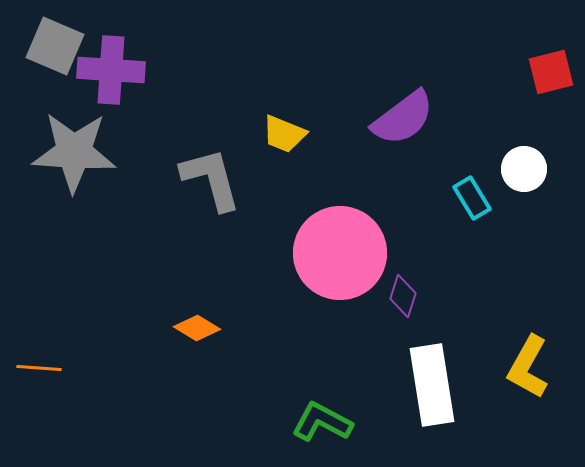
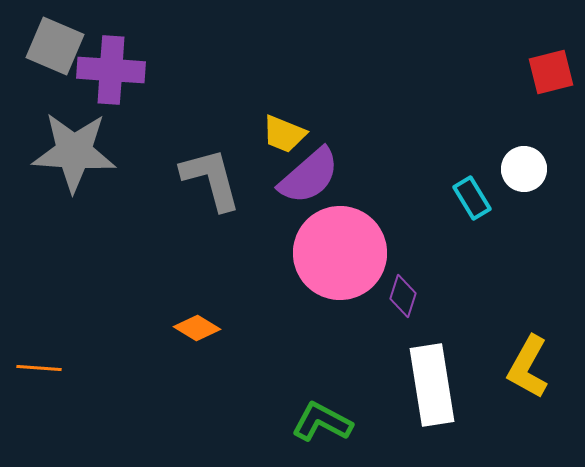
purple semicircle: moved 94 px left, 58 px down; rotated 4 degrees counterclockwise
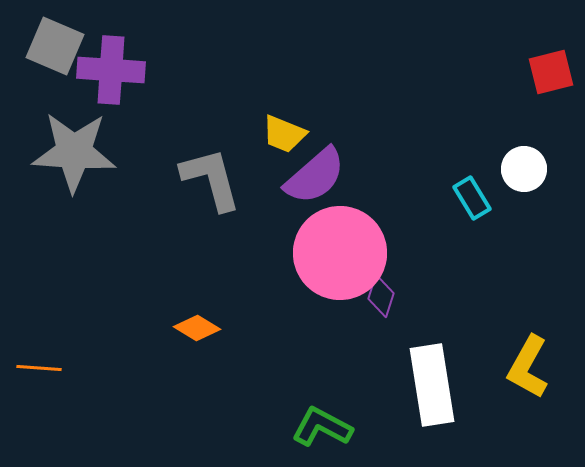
purple semicircle: moved 6 px right
purple diamond: moved 22 px left
green L-shape: moved 5 px down
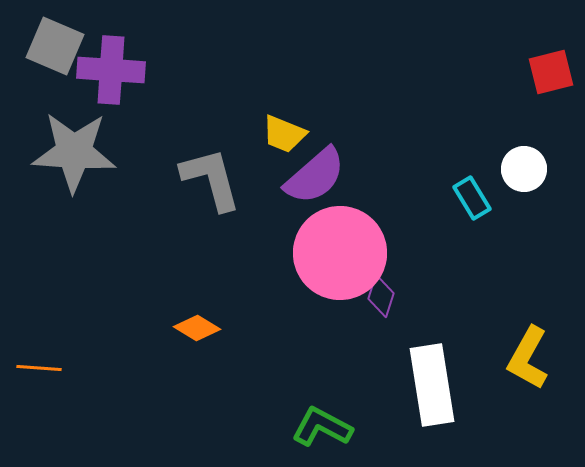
yellow L-shape: moved 9 px up
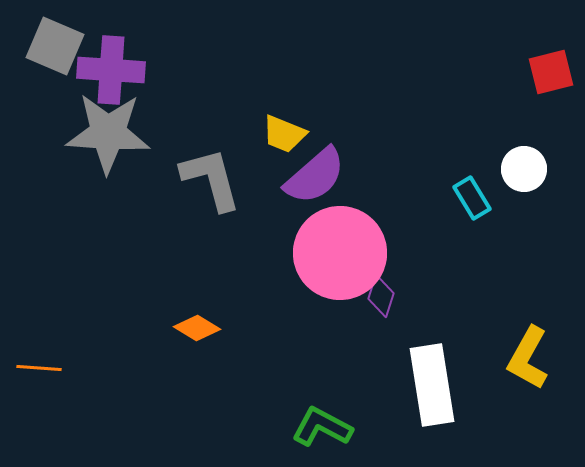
gray star: moved 34 px right, 19 px up
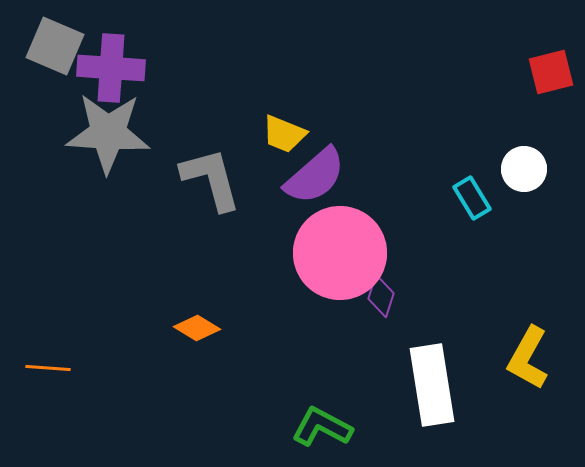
purple cross: moved 2 px up
orange line: moved 9 px right
